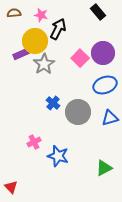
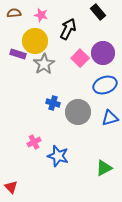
black arrow: moved 10 px right
purple rectangle: moved 3 px left; rotated 42 degrees clockwise
blue cross: rotated 24 degrees counterclockwise
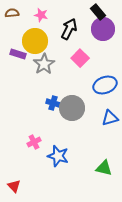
brown semicircle: moved 2 px left
black arrow: moved 1 px right
purple circle: moved 24 px up
gray circle: moved 6 px left, 4 px up
green triangle: rotated 42 degrees clockwise
red triangle: moved 3 px right, 1 px up
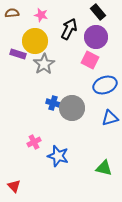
purple circle: moved 7 px left, 8 px down
pink square: moved 10 px right, 2 px down; rotated 18 degrees counterclockwise
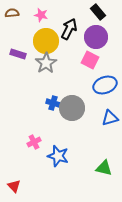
yellow circle: moved 11 px right
gray star: moved 2 px right, 1 px up
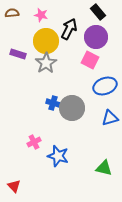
blue ellipse: moved 1 px down
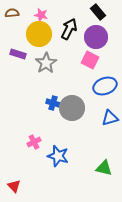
yellow circle: moved 7 px left, 7 px up
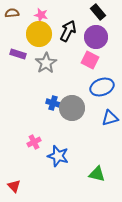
black arrow: moved 1 px left, 2 px down
blue ellipse: moved 3 px left, 1 px down
green triangle: moved 7 px left, 6 px down
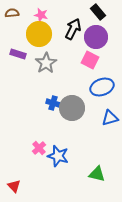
black arrow: moved 5 px right, 2 px up
pink cross: moved 5 px right, 6 px down; rotated 16 degrees counterclockwise
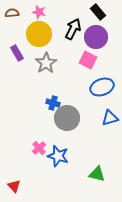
pink star: moved 2 px left, 3 px up
purple rectangle: moved 1 px left, 1 px up; rotated 42 degrees clockwise
pink square: moved 2 px left
gray circle: moved 5 px left, 10 px down
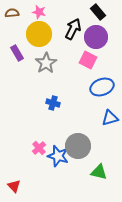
gray circle: moved 11 px right, 28 px down
green triangle: moved 2 px right, 2 px up
